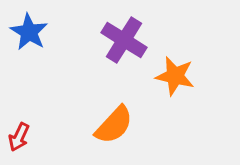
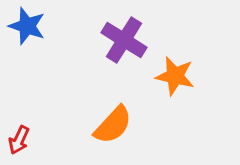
blue star: moved 2 px left, 6 px up; rotated 12 degrees counterclockwise
orange semicircle: moved 1 px left
red arrow: moved 3 px down
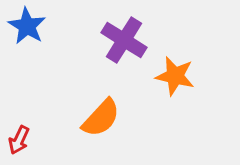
blue star: rotated 12 degrees clockwise
orange semicircle: moved 12 px left, 7 px up
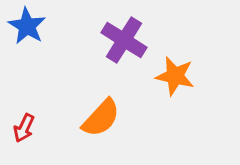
red arrow: moved 5 px right, 12 px up
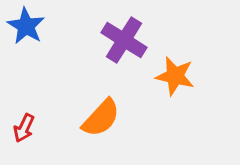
blue star: moved 1 px left
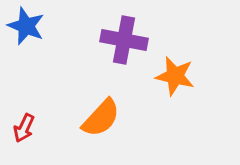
blue star: rotated 9 degrees counterclockwise
purple cross: rotated 21 degrees counterclockwise
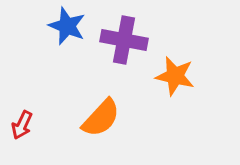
blue star: moved 41 px right
red arrow: moved 2 px left, 3 px up
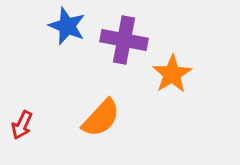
orange star: moved 3 px left, 2 px up; rotated 27 degrees clockwise
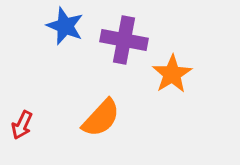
blue star: moved 2 px left
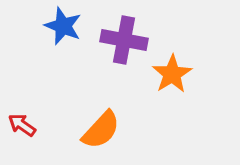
blue star: moved 2 px left
orange semicircle: moved 12 px down
red arrow: rotated 100 degrees clockwise
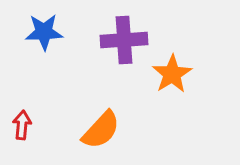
blue star: moved 19 px left, 6 px down; rotated 24 degrees counterclockwise
purple cross: rotated 15 degrees counterclockwise
red arrow: rotated 60 degrees clockwise
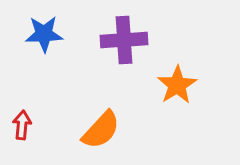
blue star: moved 2 px down
orange star: moved 5 px right, 11 px down
